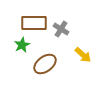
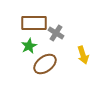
gray cross: moved 5 px left, 4 px down
green star: moved 7 px right, 1 px down
yellow arrow: rotated 30 degrees clockwise
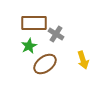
gray cross: moved 1 px down
yellow arrow: moved 5 px down
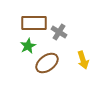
gray cross: moved 3 px right, 2 px up
green star: moved 1 px left
brown ellipse: moved 2 px right, 1 px up
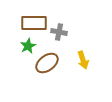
gray cross: rotated 21 degrees counterclockwise
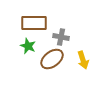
gray cross: moved 2 px right, 5 px down
green star: rotated 21 degrees counterclockwise
brown ellipse: moved 5 px right, 4 px up
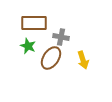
brown ellipse: moved 1 px left, 1 px up; rotated 20 degrees counterclockwise
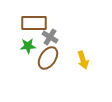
gray cross: moved 11 px left; rotated 21 degrees clockwise
green star: rotated 28 degrees counterclockwise
brown ellipse: moved 3 px left
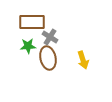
brown rectangle: moved 2 px left, 1 px up
brown ellipse: rotated 45 degrees counterclockwise
